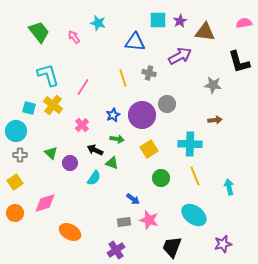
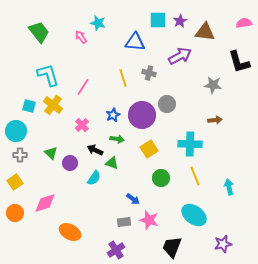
pink arrow at (74, 37): moved 7 px right
cyan square at (29, 108): moved 2 px up
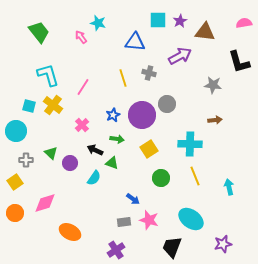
gray cross at (20, 155): moved 6 px right, 5 px down
cyan ellipse at (194, 215): moved 3 px left, 4 px down
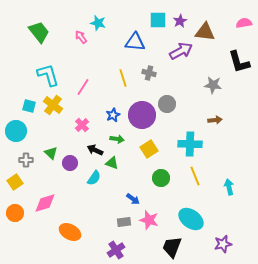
purple arrow at (180, 56): moved 1 px right, 5 px up
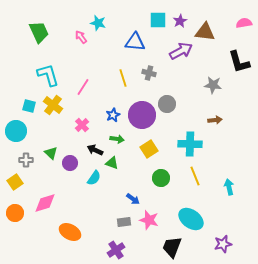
green trapezoid at (39, 32): rotated 15 degrees clockwise
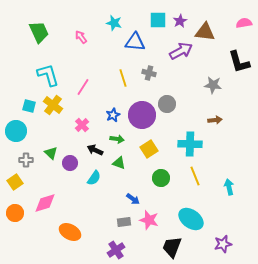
cyan star at (98, 23): moved 16 px right
green triangle at (112, 163): moved 7 px right
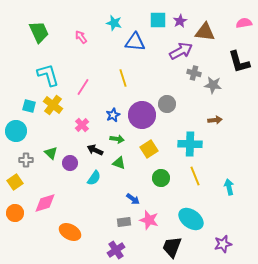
gray cross at (149, 73): moved 45 px right
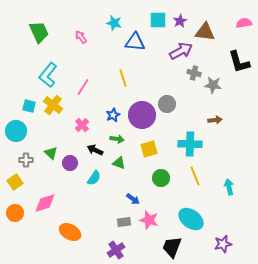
cyan L-shape at (48, 75): rotated 125 degrees counterclockwise
yellow square at (149, 149): rotated 18 degrees clockwise
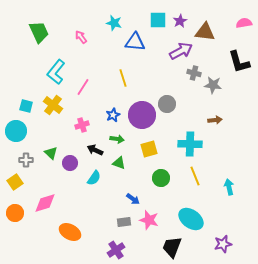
cyan L-shape at (48, 75): moved 8 px right, 3 px up
cyan square at (29, 106): moved 3 px left
pink cross at (82, 125): rotated 24 degrees clockwise
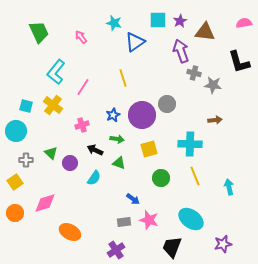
blue triangle at (135, 42): rotated 40 degrees counterclockwise
purple arrow at (181, 51): rotated 80 degrees counterclockwise
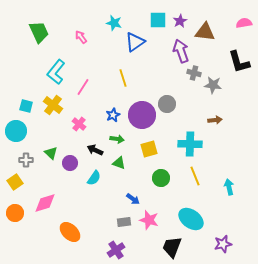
pink cross at (82, 125): moved 3 px left, 1 px up; rotated 32 degrees counterclockwise
orange ellipse at (70, 232): rotated 15 degrees clockwise
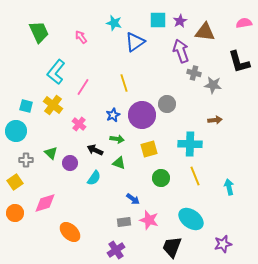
yellow line at (123, 78): moved 1 px right, 5 px down
